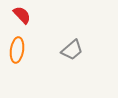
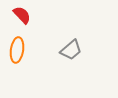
gray trapezoid: moved 1 px left
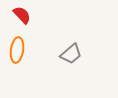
gray trapezoid: moved 4 px down
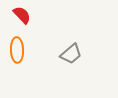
orange ellipse: rotated 10 degrees counterclockwise
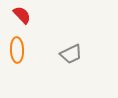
gray trapezoid: rotated 15 degrees clockwise
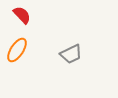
orange ellipse: rotated 35 degrees clockwise
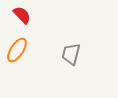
gray trapezoid: rotated 130 degrees clockwise
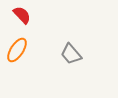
gray trapezoid: rotated 55 degrees counterclockwise
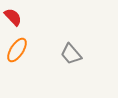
red semicircle: moved 9 px left, 2 px down
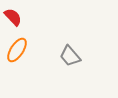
gray trapezoid: moved 1 px left, 2 px down
